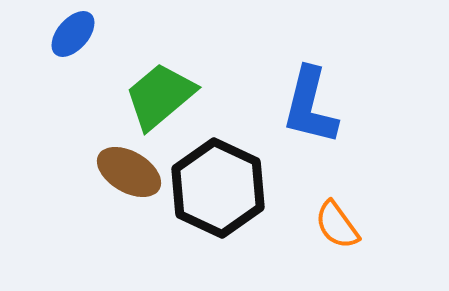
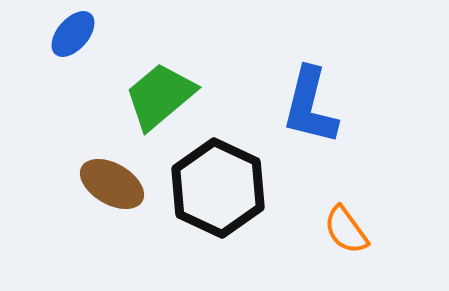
brown ellipse: moved 17 px left, 12 px down
orange semicircle: moved 9 px right, 5 px down
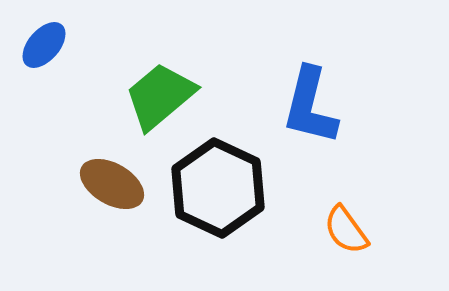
blue ellipse: moved 29 px left, 11 px down
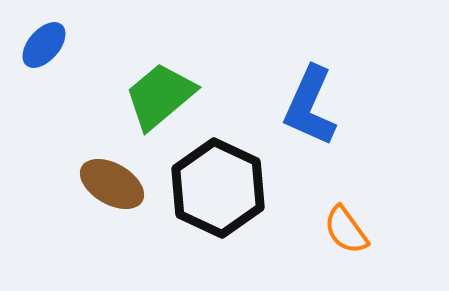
blue L-shape: rotated 10 degrees clockwise
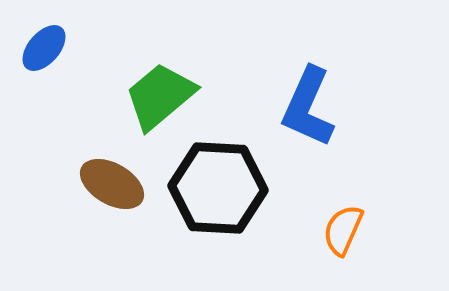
blue ellipse: moved 3 px down
blue L-shape: moved 2 px left, 1 px down
black hexagon: rotated 22 degrees counterclockwise
orange semicircle: moved 3 px left; rotated 60 degrees clockwise
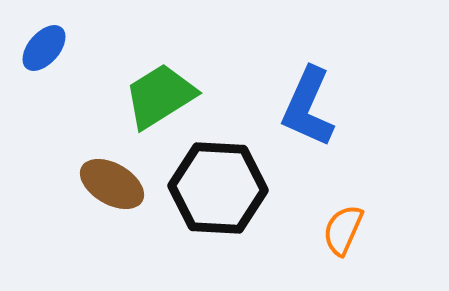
green trapezoid: rotated 8 degrees clockwise
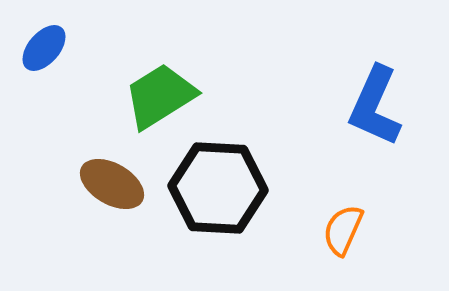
blue L-shape: moved 67 px right, 1 px up
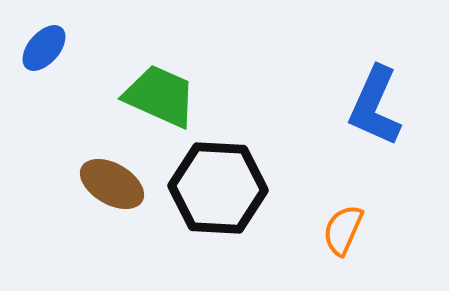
green trapezoid: rotated 56 degrees clockwise
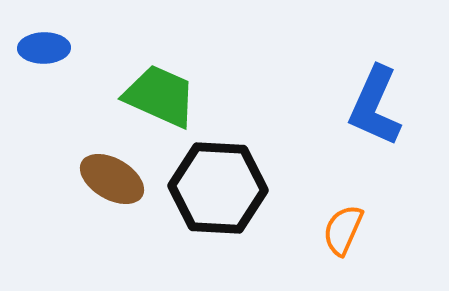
blue ellipse: rotated 48 degrees clockwise
brown ellipse: moved 5 px up
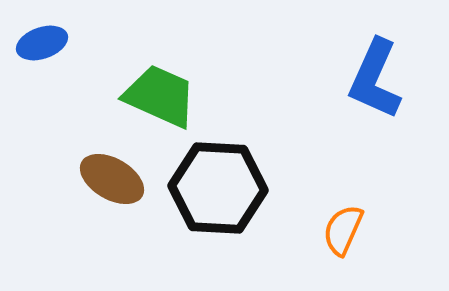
blue ellipse: moved 2 px left, 5 px up; rotated 18 degrees counterclockwise
blue L-shape: moved 27 px up
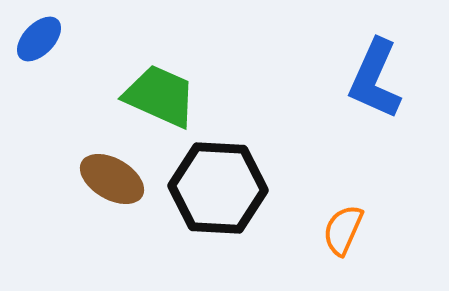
blue ellipse: moved 3 px left, 4 px up; rotated 27 degrees counterclockwise
